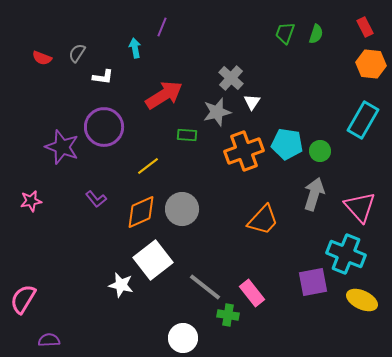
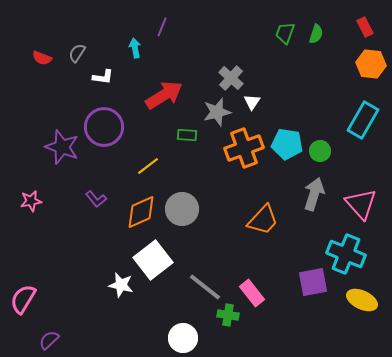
orange cross: moved 3 px up
pink triangle: moved 1 px right, 3 px up
purple semicircle: rotated 40 degrees counterclockwise
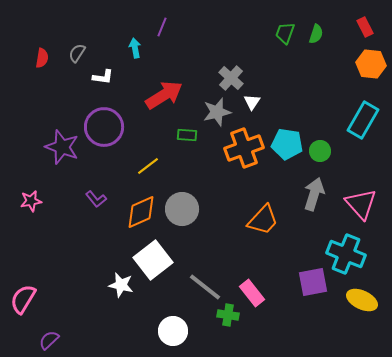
red semicircle: rotated 102 degrees counterclockwise
white circle: moved 10 px left, 7 px up
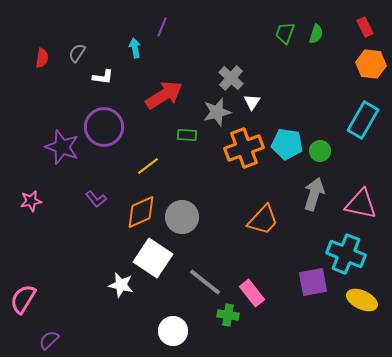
pink triangle: rotated 36 degrees counterclockwise
gray circle: moved 8 px down
white square: moved 2 px up; rotated 18 degrees counterclockwise
gray line: moved 5 px up
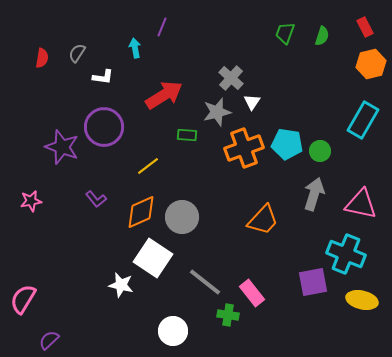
green semicircle: moved 6 px right, 2 px down
orange hexagon: rotated 20 degrees counterclockwise
yellow ellipse: rotated 12 degrees counterclockwise
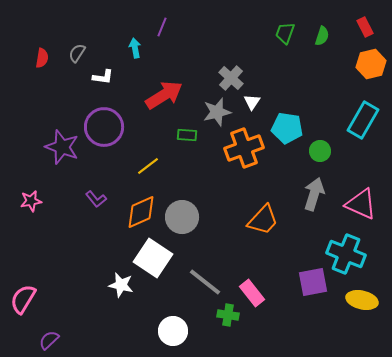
cyan pentagon: moved 16 px up
pink triangle: rotated 12 degrees clockwise
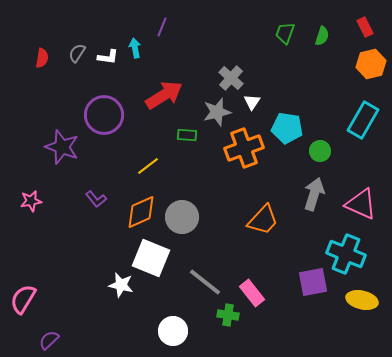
white L-shape: moved 5 px right, 20 px up
purple circle: moved 12 px up
white square: moved 2 px left; rotated 12 degrees counterclockwise
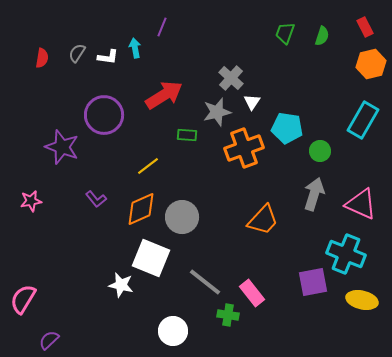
orange diamond: moved 3 px up
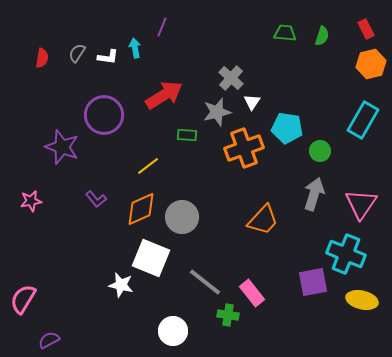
red rectangle: moved 1 px right, 2 px down
green trapezoid: rotated 75 degrees clockwise
pink triangle: rotated 40 degrees clockwise
purple semicircle: rotated 15 degrees clockwise
